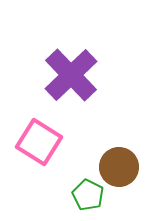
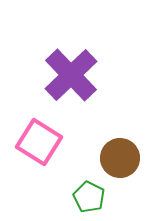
brown circle: moved 1 px right, 9 px up
green pentagon: moved 1 px right, 2 px down
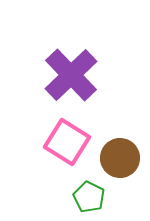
pink square: moved 28 px right
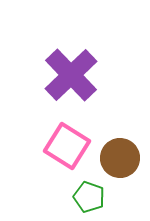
pink square: moved 4 px down
green pentagon: rotated 8 degrees counterclockwise
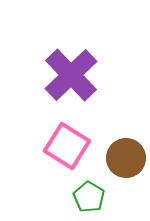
brown circle: moved 6 px right
green pentagon: rotated 12 degrees clockwise
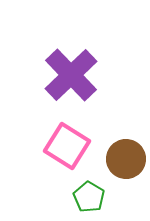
brown circle: moved 1 px down
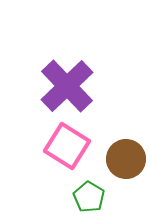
purple cross: moved 4 px left, 11 px down
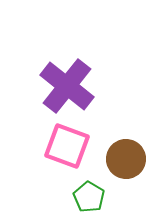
purple cross: rotated 8 degrees counterclockwise
pink square: rotated 12 degrees counterclockwise
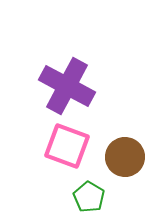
purple cross: rotated 10 degrees counterclockwise
brown circle: moved 1 px left, 2 px up
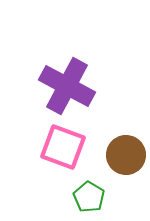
pink square: moved 4 px left, 1 px down
brown circle: moved 1 px right, 2 px up
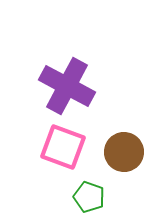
brown circle: moved 2 px left, 3 px up
green pentagon: rotated 12 degrees counterclockwise
